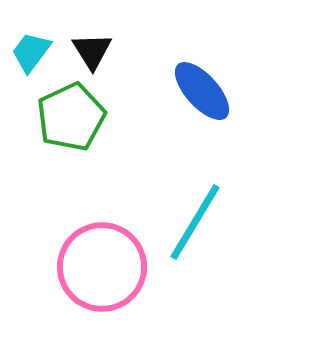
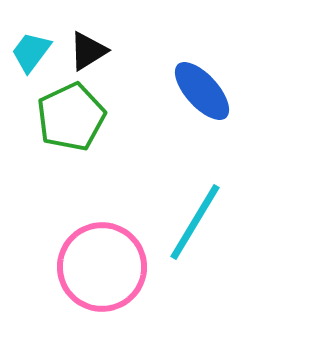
black triangle: moved 4 px left; rotated 30 degrees clockwise
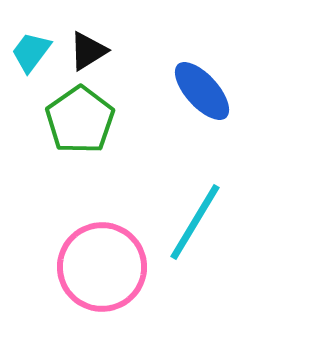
green pentagon: moved 9 px right, 3 px down; rotated 10 degrees counterclockwise
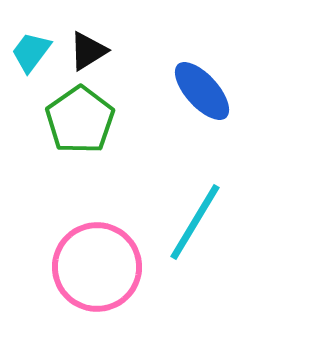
pink circle: moved 5 px left
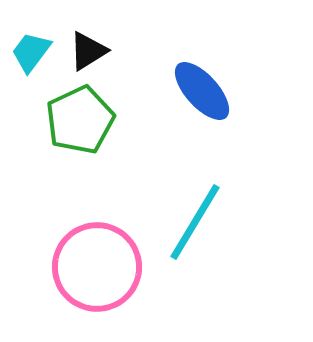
green pentagon: rotated 10 degrees clockwise
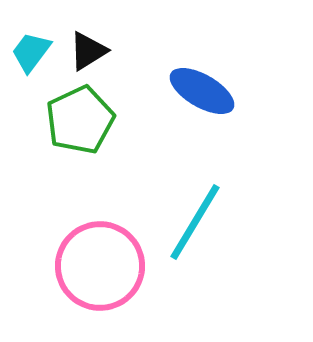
blue ellipse: rotated 18 degrees counterclockwise
pink circle: moved 3 px right, 1 px up
